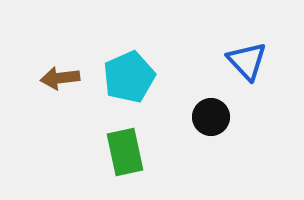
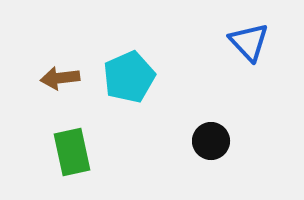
blue triangle: moved 2 px right, 19 px up
black circle: moved 24 px down
green rectangle: moved 53 px left
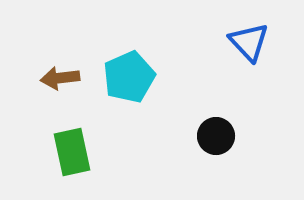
black circle: moved 5 px right, 5 px up
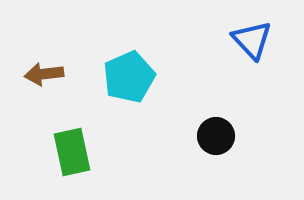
blue triangle: moved 3 px right, 2 px up
brown arrow: moved 16 px left, 4 px up
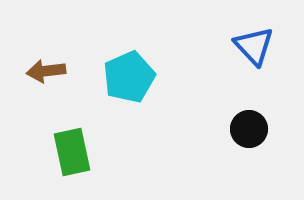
blue triangle: moved 2 px right, 6 px down
brown arrow: moved 2 px right, 3 px up
black circle: moved 33 px right, 7 px up
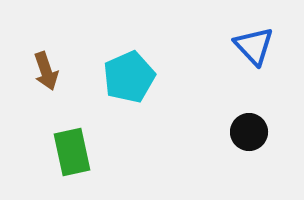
brown arrow: rotated 102 degrees counterclockwise
black circle: moved 3 px down
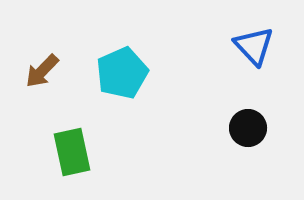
brown arrow: moved 4 px left; rotated 63 degrees clockwise
cyan pentagon: moved 7 px left, 4 px up
black circle: moved 1 px left, 4 px up
